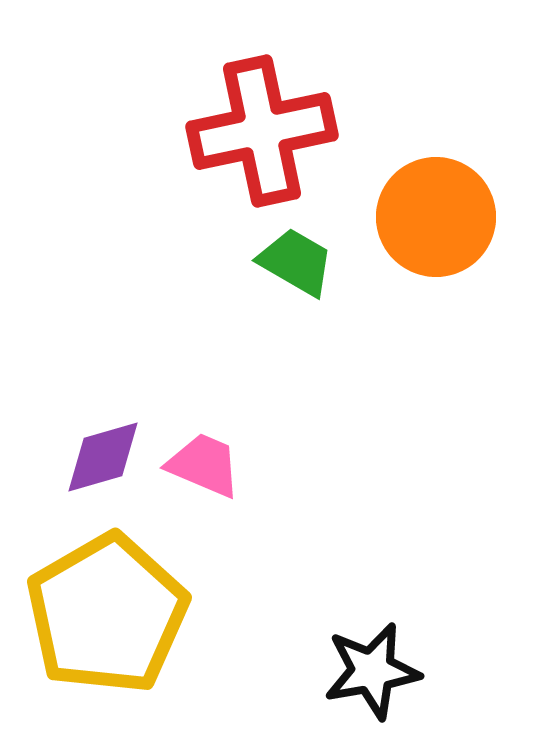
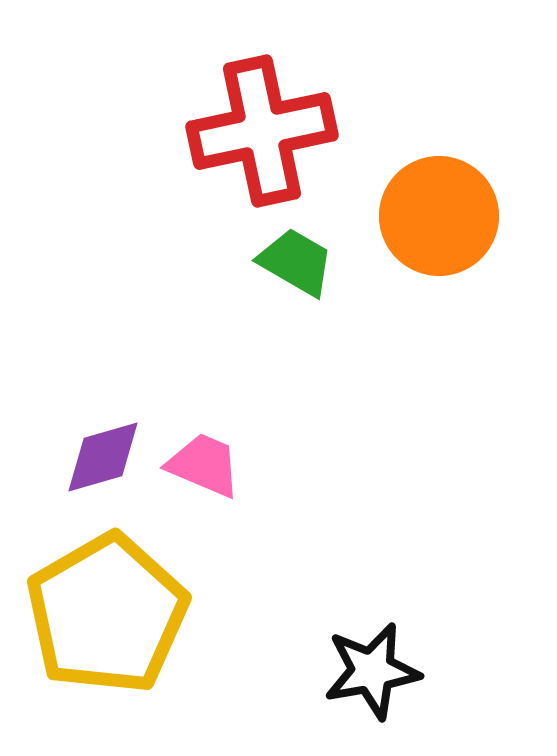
orange circle: moved 3 px right, 1 px up
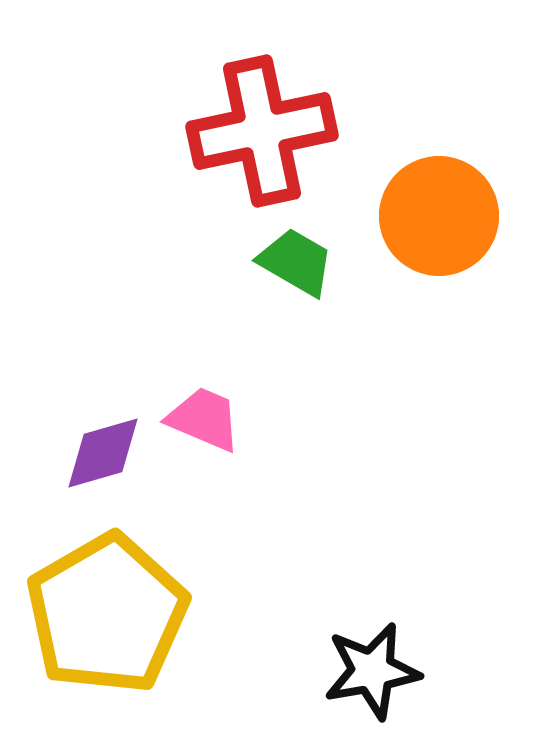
purple diamond: moved 4 px up
pink trapezoid: moved 46 px up
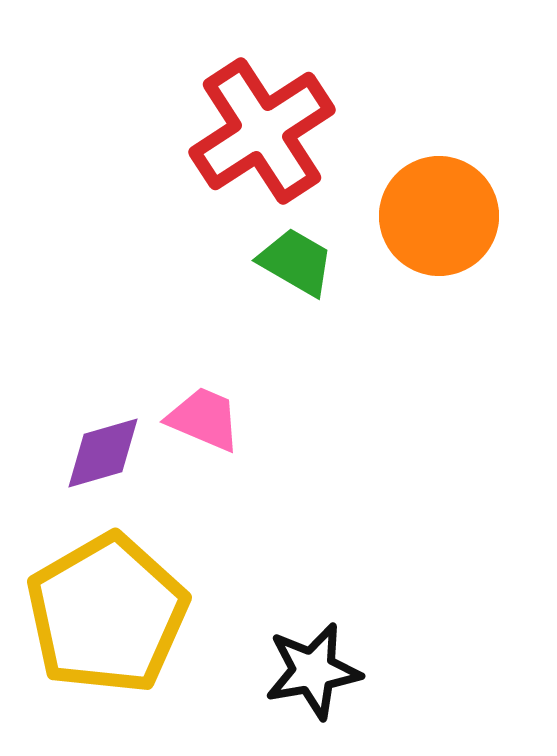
red cross: rotated 21 degrees counterclockwise
black star: moved 59 px left
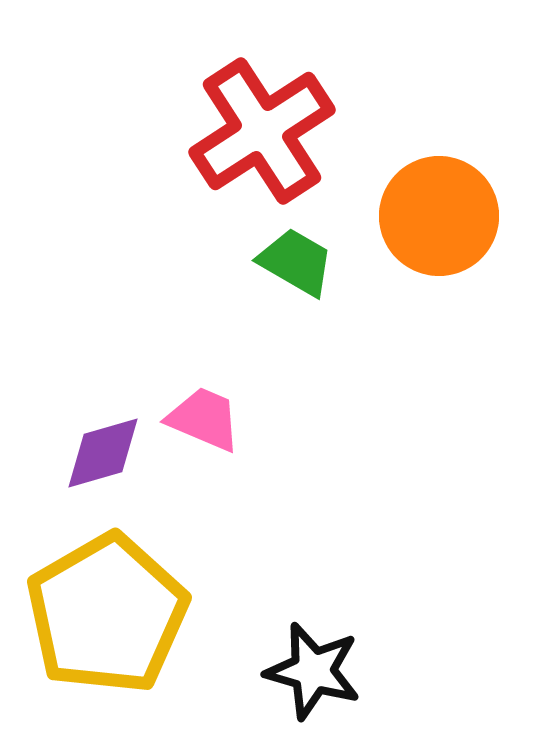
black star: rotated 26 degrees clockwise
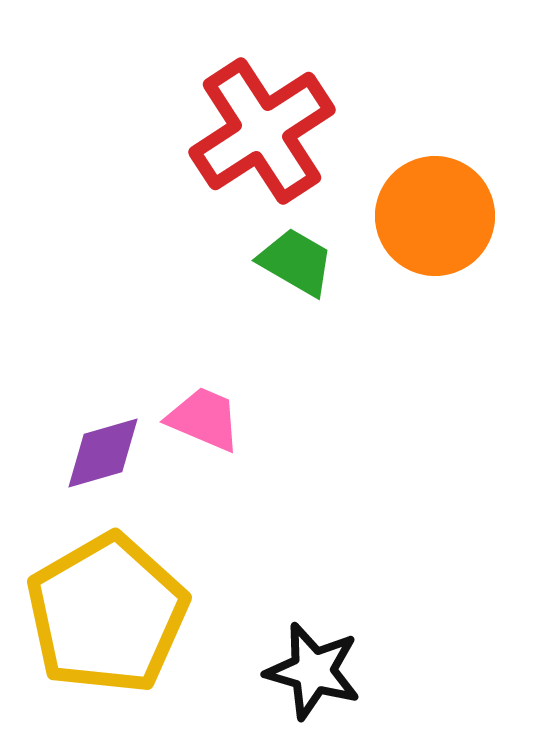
orange circle: moved 4 px left
